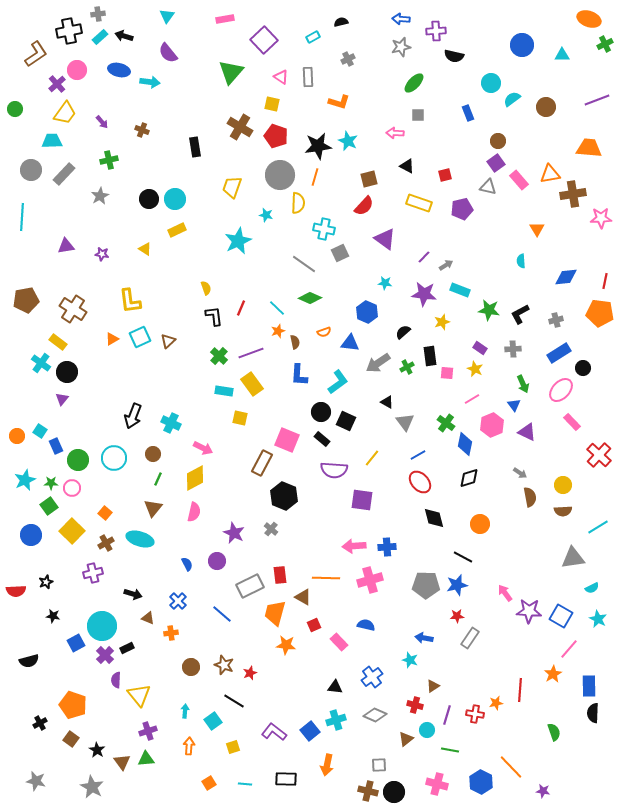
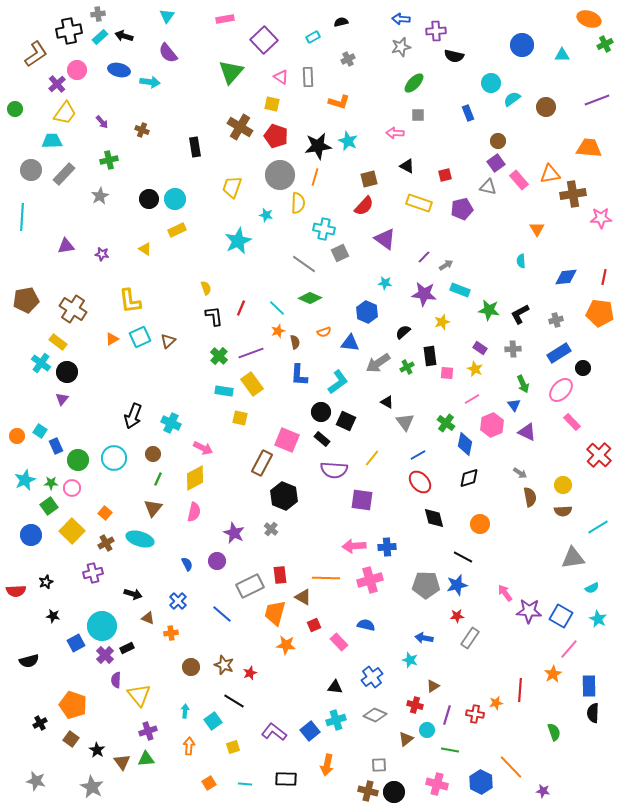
red line at (605, 281): moved 1 px left, 4 px up
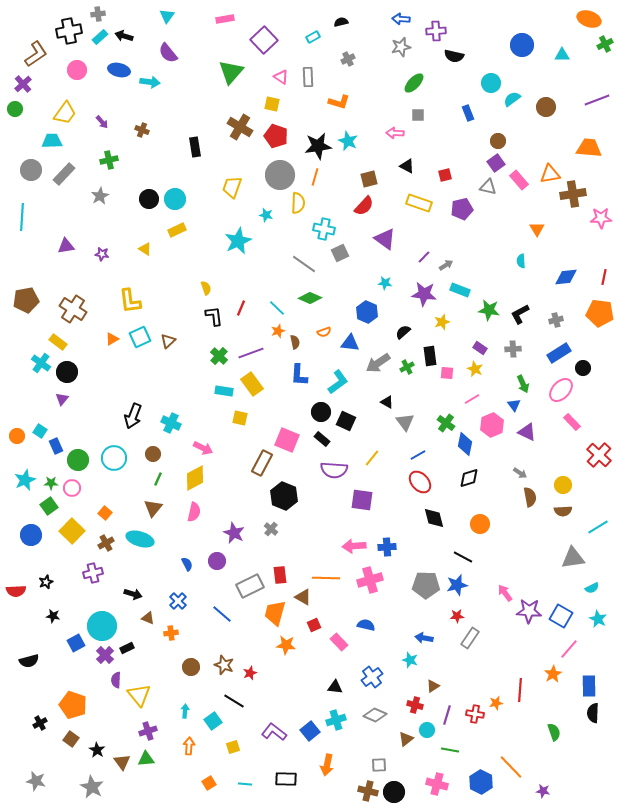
purple cross at (57, 84): moved 34 px left
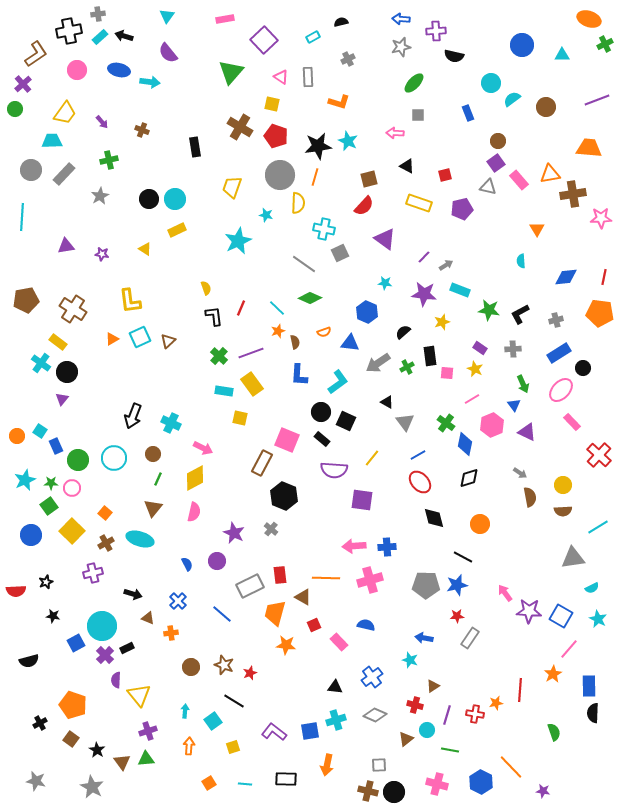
blue square at (310, 731): rotated 30 degrees clockwise
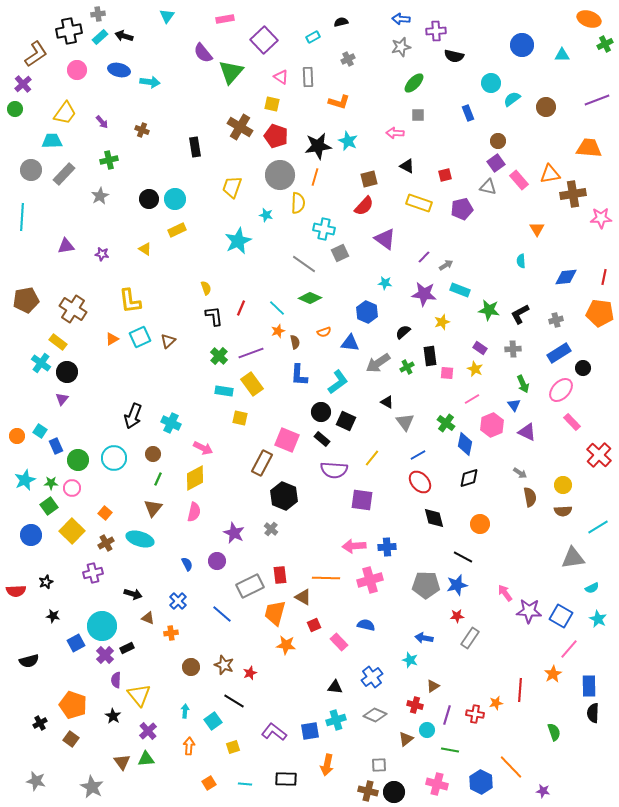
purple semicircle at (168, 53): moved 35 px right
purple cross at (148, 731): rotated 24 degrees counterclockwise
black star at (97, 750): moved 16 px right, 34 px up
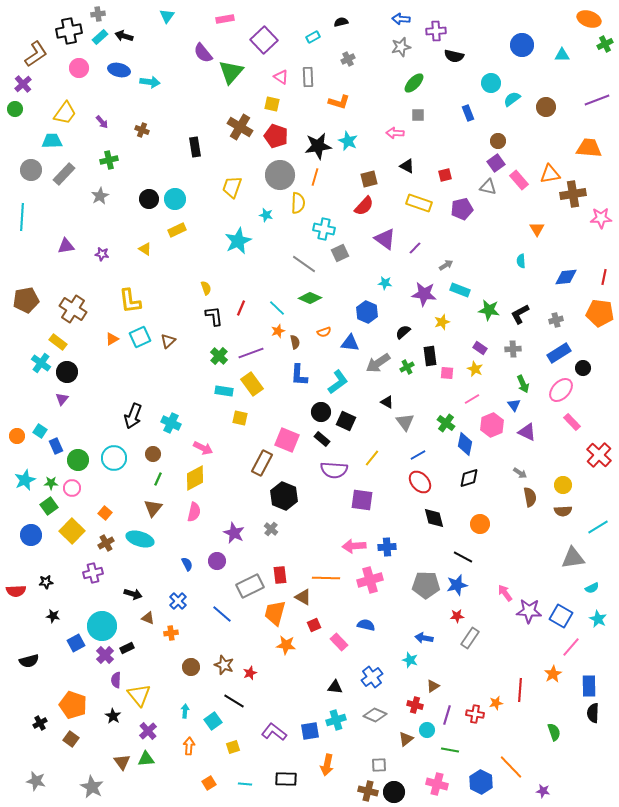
pink circle at (77, 70): moved 2 px right, 2 px up
purple line at (424, 257): moved 9 px left, 9 px up
black star at (46, 582): rotated 16 degrees clockwise
pink line at (569, 649): moved 2 px right, 2 px up
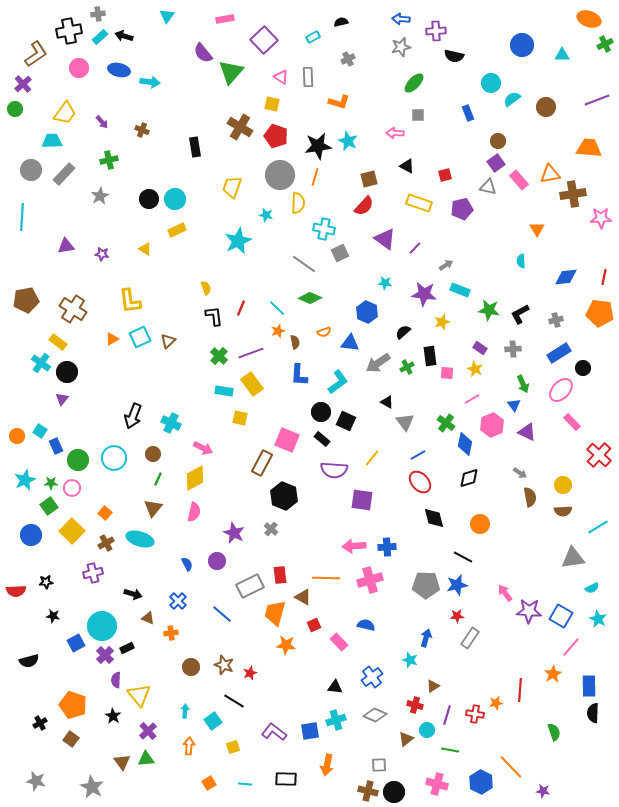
blue arrow at (424, 638): moved 2 px right; rotated 96 degrees clockwise
